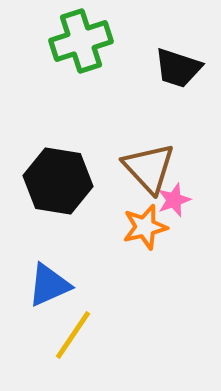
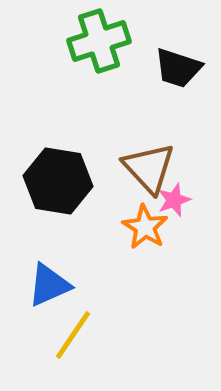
green cross: moved 18 px right
orange star: rotated 27 degrees counterclockwise
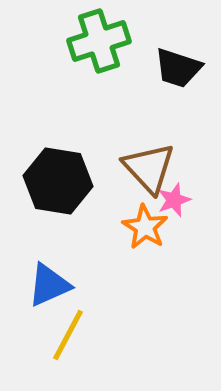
yellow line: moved 5 px left; rotated 6 degrees counterclockwise
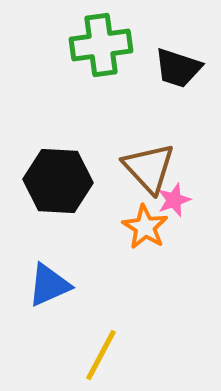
green cross: moved 2 px right, 4 px down; rotated 10 degrees clockwise
black hexagon: rotated 6 degrees counterclockwise
yellow line: moved 33 px right, 20 px down
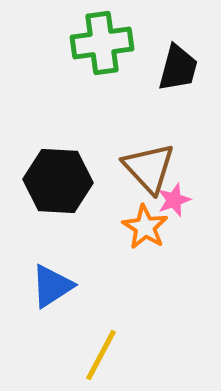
green cross: moved 1 px right, 2 px up
black trapezoid: rotated 93 degrees counterclockwise
blue triangle: moved 3 px right, 1 px down; rotated 9 degrees counterclockwise
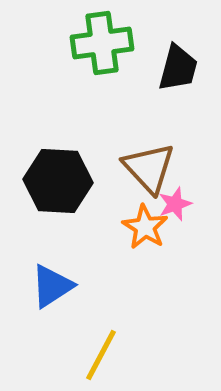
pink star: moved 1 px right, 4 px down
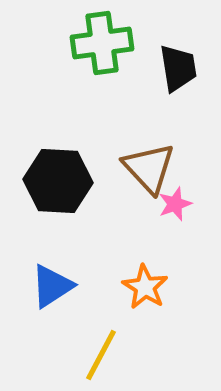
black trapezoid: rotated 24 degrees counterclockwise
orange star: moved 60 px down
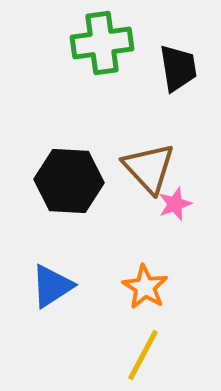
black hexagon: moved 11 px right
yellow line: moved 42 px right
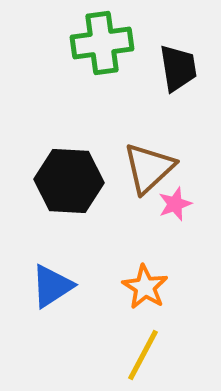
brown triangle: rotated 30 degrees clockwise
